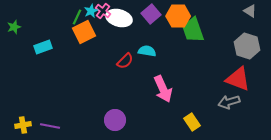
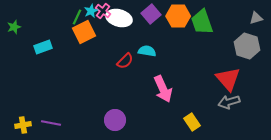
gray triangle: moved 6 px right, 7 px down; rotated 48 degrees counterclockwise
green trapezoid: moved 9 px right, 8 px up
red triangle: moved 10 px left; rotated 28 degrees clockwise
purple line: moved 1 px right, 3 px up
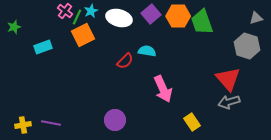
pink cross: moved 38 px left
orange square: moved 1 px left, 3 px down
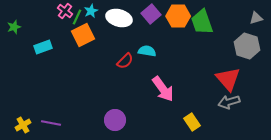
pink arrow: rotated 12 degrees counterclockwise
yellow cross: rotated 21 degrees counterclockwise
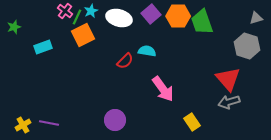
purple line: moved 2 px left
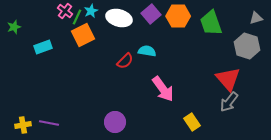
green trapezoid: moved 9 px right, 1 px down
gray arrow: rotated 35 degrees counterclockwise
purple circle: moved 2 px down
yellow cross: rotated 21 degrees clockwise
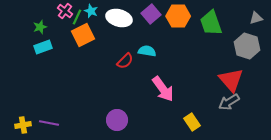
cyan star: rotated 24 degrees counterclockwise
green star: moved 26 px right
red triangle: moved 3 px right, 1 px down
gray arrow: rotated 20 degrees clockwise
purple circle: moved 2 px right, 2 px up
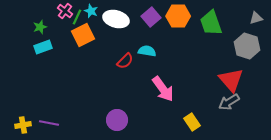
purple square: moved 3 px down
white ellipse: moved 3 px left, 1 px down
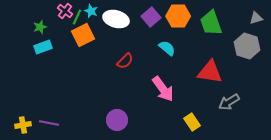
cyan semicircle: moved 20 px right, 3 px up; rotated 30 degrees clockwise
red triangle: moved 21 px left, 8 px up; rotated 40 degrees counterclockwise
